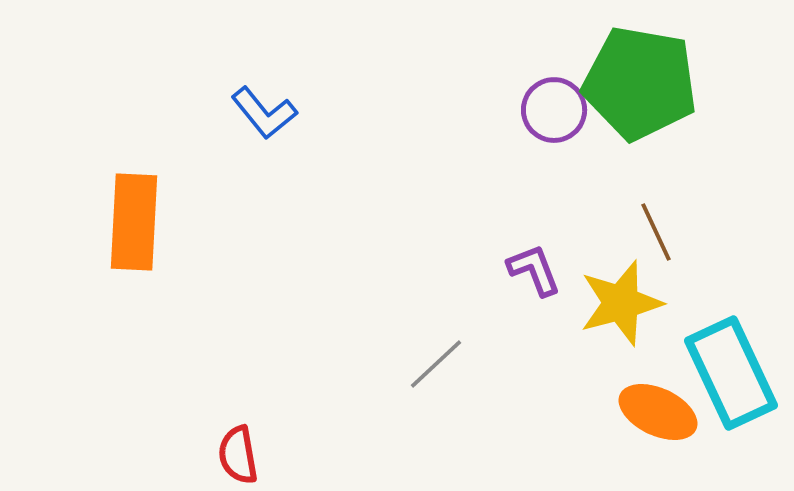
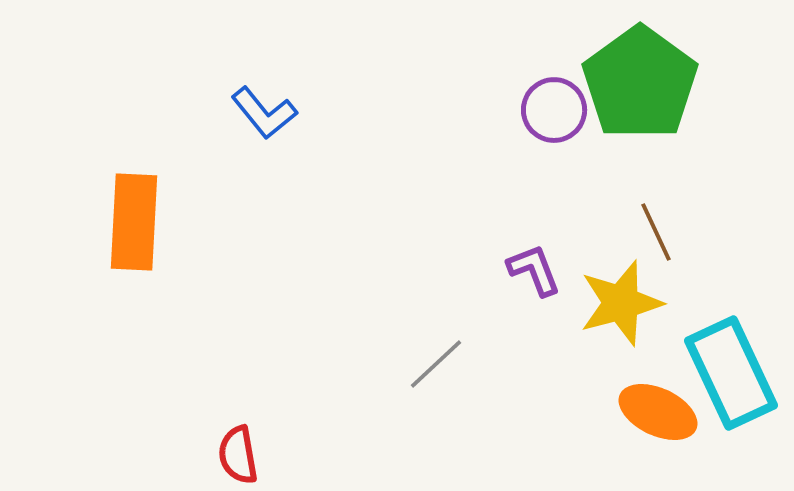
green pentagon: rotated 26 degrees clockwise
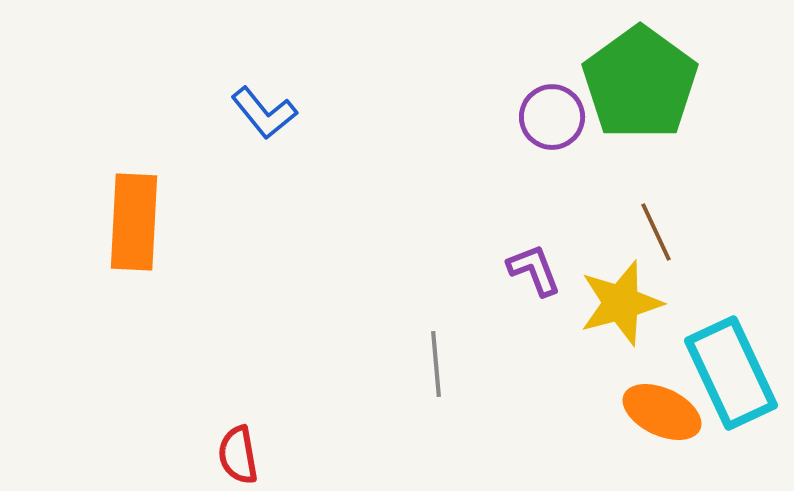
purple circle: moved 2 px left, 7 px down
gray line: rotated 52 degrees counterclockwise
orange ellipse: moved 4 px right
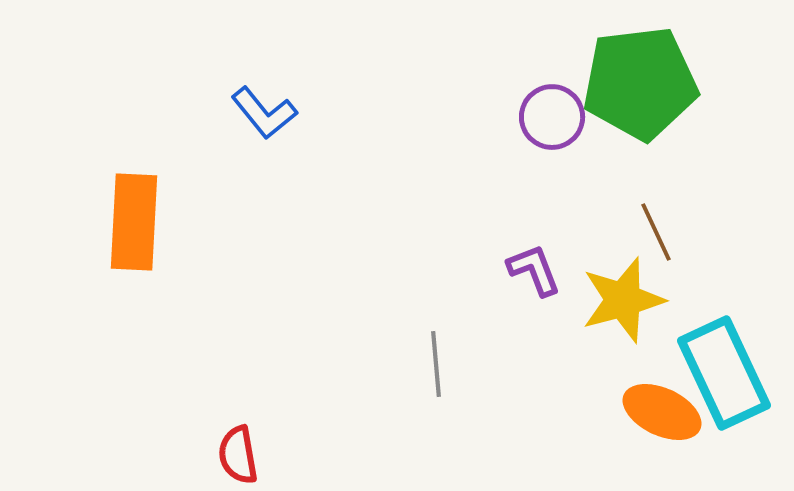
green pentagon: rotated 29 degrees clockwise
yellow star: moved 2 px right, 3 px up
cyan rectangle: moved 7 px left
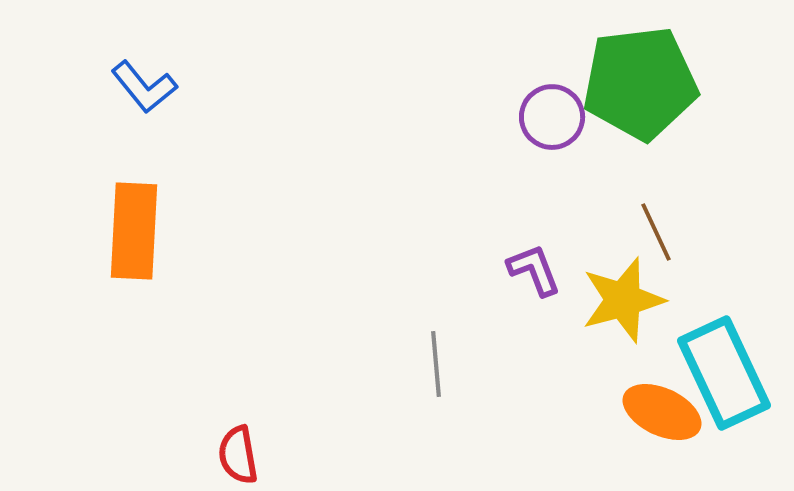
blue L-shape: moved 120 px left, 26 px up
orange rectangle: moved 9 px down
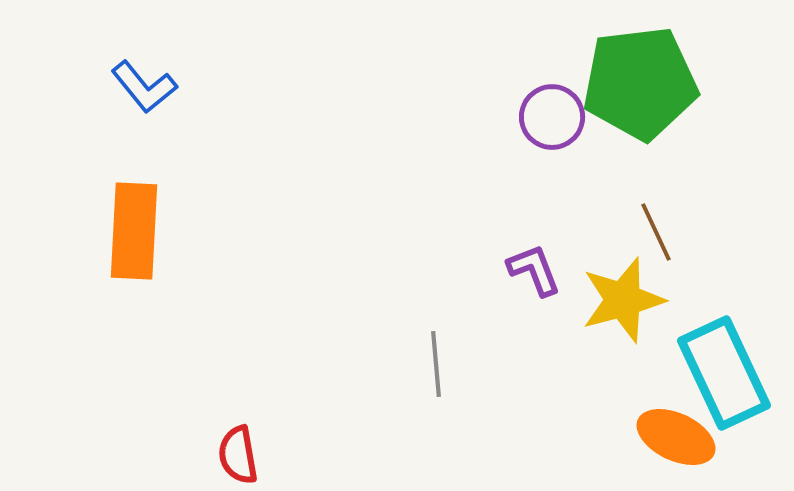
orange ellipse: moved 14 px right, 25 px down
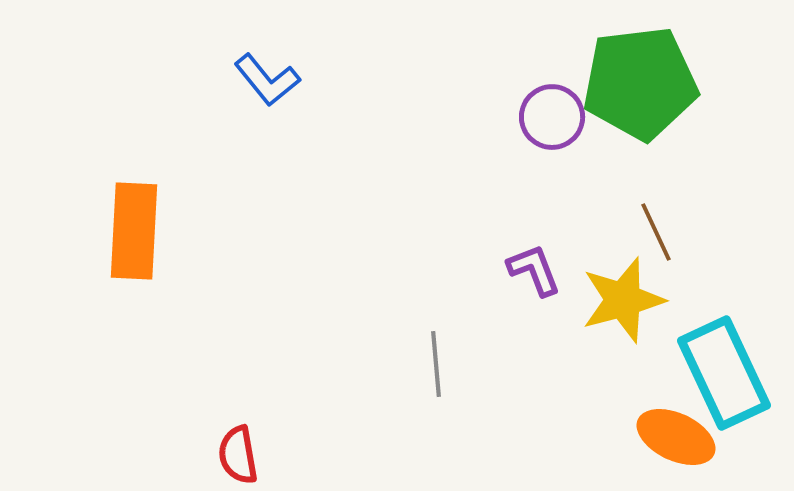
blue L-shape: moved 123 px right, 7 px up
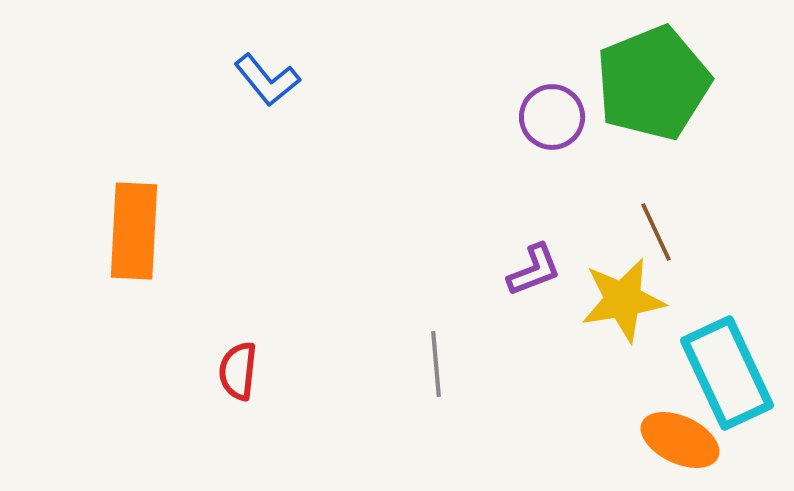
green pentagon: moved 13 px right; rotated 15 degrees counterclockwise
purple L-shape: rotated 90 degrees clockwise
yellow star: rotated 6 degrees clockwise
cyan rectangle: moved 3 px right
orange ellipse: moved 4 px right, 3 px down
red semicircle: moved 84 px up; rotated 16 degrees clockwise
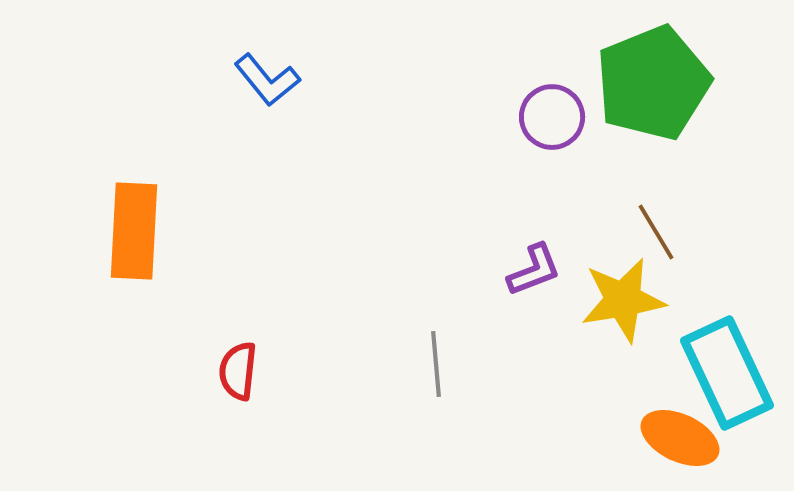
brown line: rotated 6 degrees counterclockwise
orange ellipse: moved 2 px up
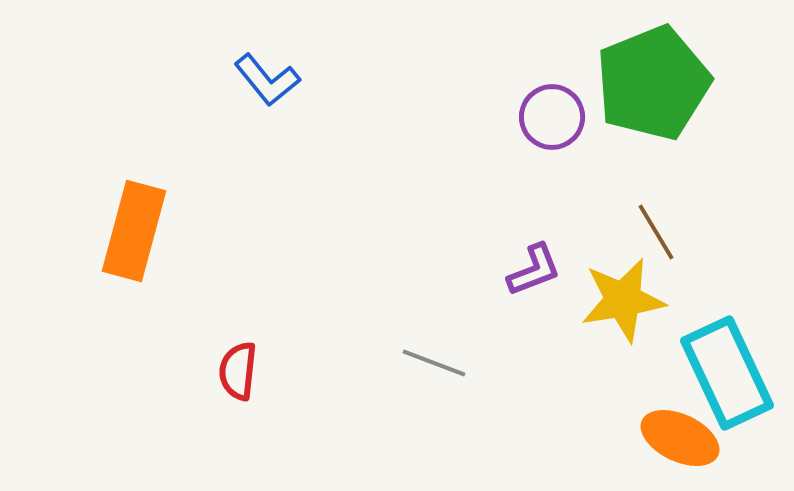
orange rectangle: rotated 12 degrees clockwise
gray line: moved 2 px left, 1 px up; rotated 64 degrees counterclockwise
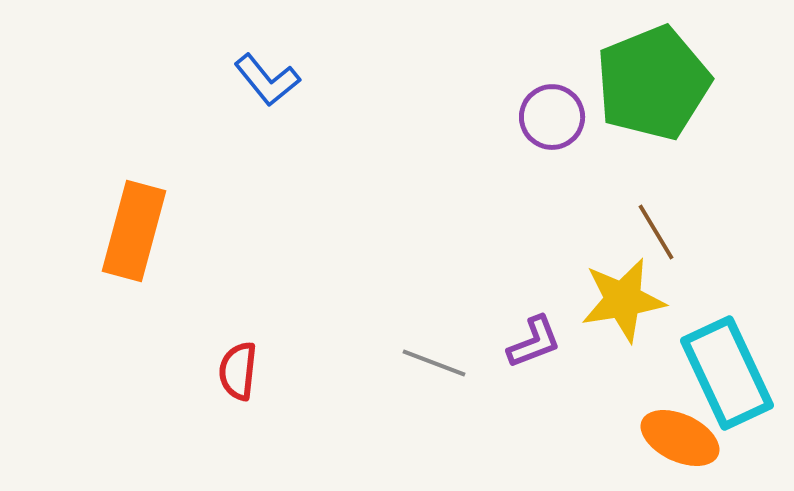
purple L-shape: moved 72 px down
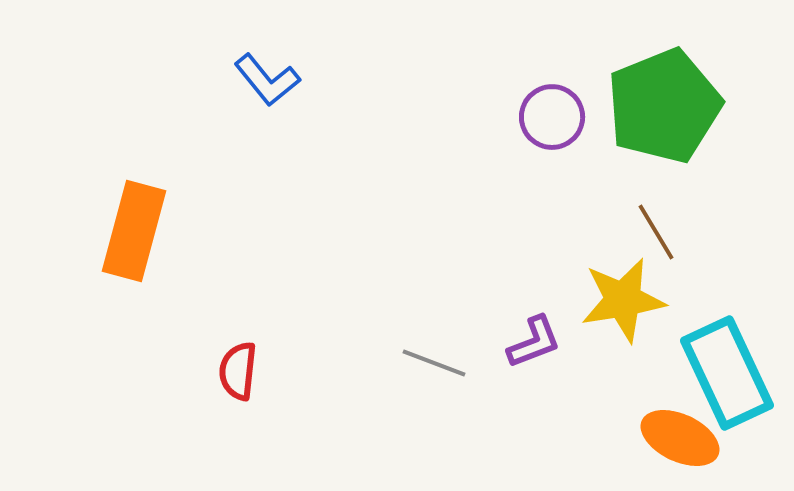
green pentagon: moved 11 px right, 23 px down
